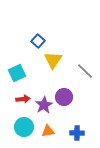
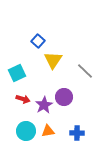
red arrow: rotated 24 degrees clockwise
cyan circle: moved 2 px right, 4 px down
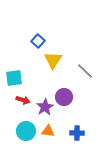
cyan square: moved 3 px left, 5 px down; rotated 18 degrees clockwise
red arrow: moved 1 px down
purple star: moved 1 px right, 2 px down
orange triangle: rotated 16 degrees clockwise
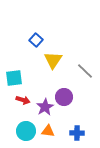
blue square: moved 2 px left, 1 px up
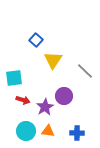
purple circle: moved 1 px up
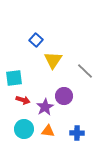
cyan circle: moved 2 px left, 2 px up
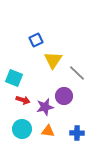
blue square: rotated 24 degrees clockwise
gray line: moved 8 px left, 2 px down
cyan square: rotated 30 degrees clockwise
purple star: rotated 18 degrees clockwise
cyan circle: moved 2 px left
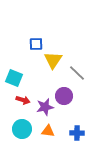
blue square: moved 4 px down; rotated 24 degrees clockwise
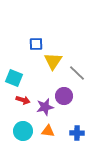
yellow triangle: moved 1 px down
cyan circle: moved 1 px right, 2 px down
